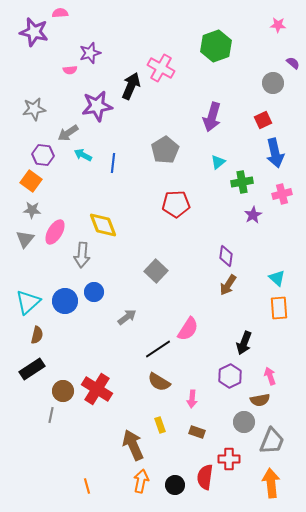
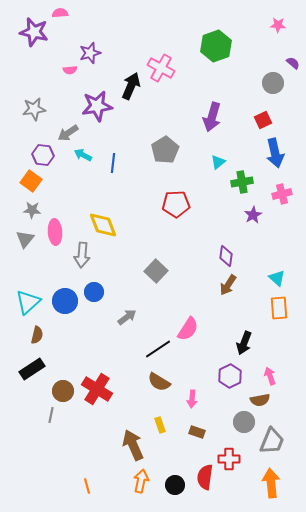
pink ellipse at (55, 232): rotated 35 degrees counterclockwise
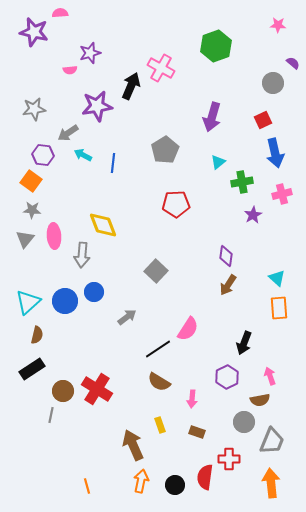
pink ellipse at (55, 232): moved 1 px left, 4 px down
purple hexagon at (230, 376): moved 3 px left, 1 px down
